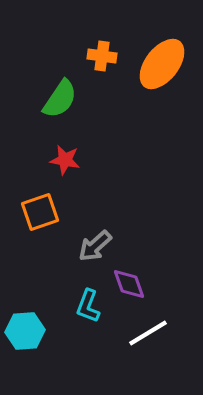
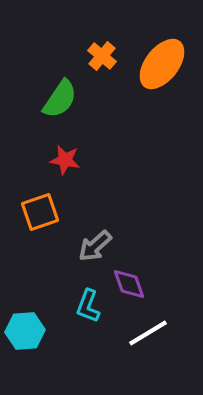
orange cross: rotated 32 degrees clockwise
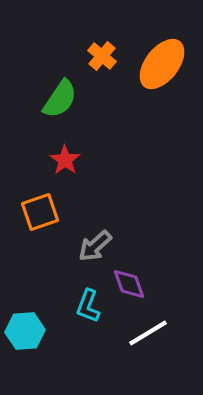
red star: rotated 24 degrees clockwise
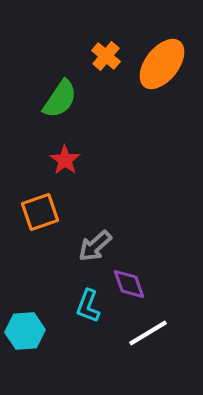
orange cross: moved 4 px right
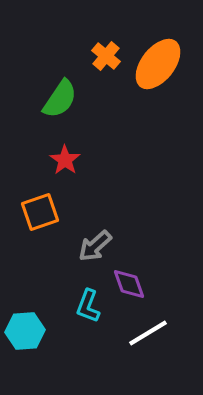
orange ellipse: moved 4 px left
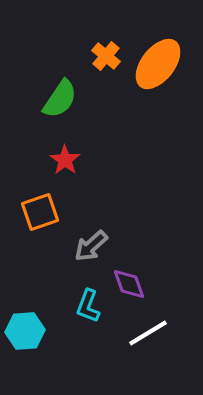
gray arrow: moved 4 px left
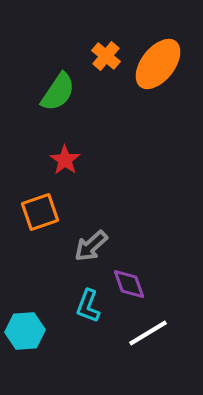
green semicircle: moved 2 px left, 7 px up
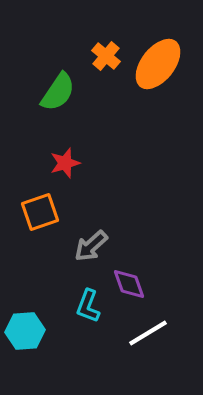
red star: moved 3 px down; rotated 20 degrees clockwise
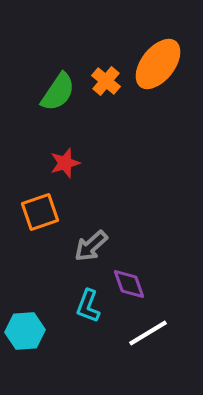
orange cross: moved 25 px down
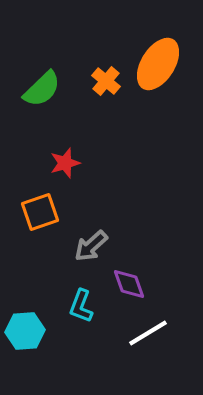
orange ellipse: rotated 6 degrees counterclockwise
green semicircle: moved 16 px left, 3 px up; rotated 12 degrees clockwise
cyan L-shape: moved 7 px left
